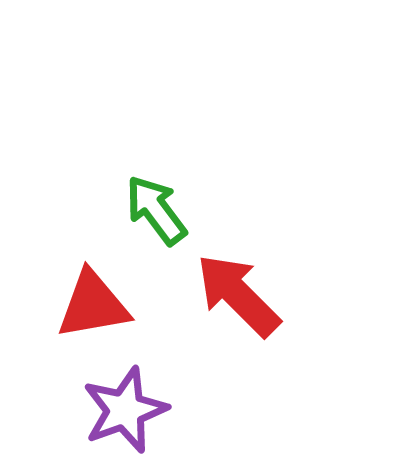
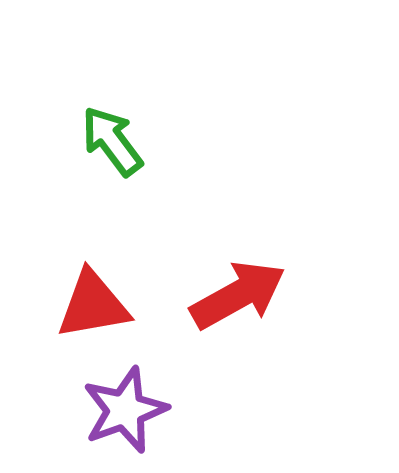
green arrow: moved 44 px left, 69 px up
red arrow: rotated 106 degrees clockwise
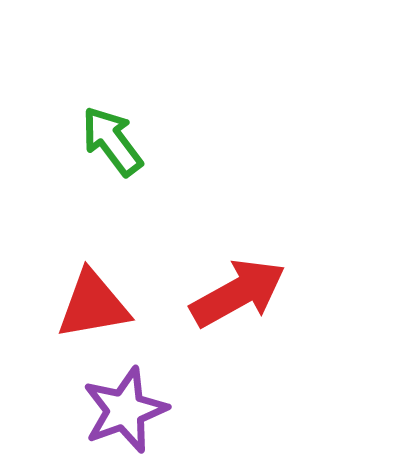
red arrow: moved 2 px up
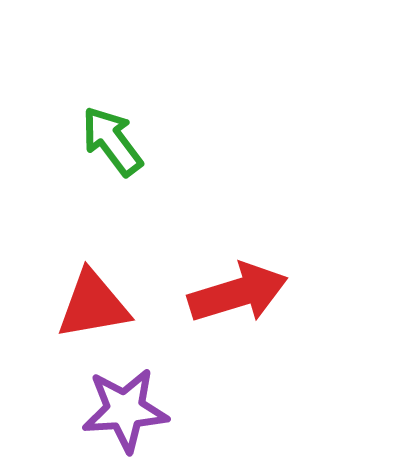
red arrow: rotated 12 degrees clockwise
purple star: rotated 16 degrees clockwise
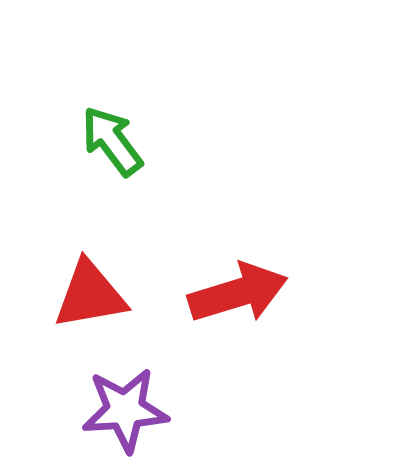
red triangle: moved 3 px left, 10 px up
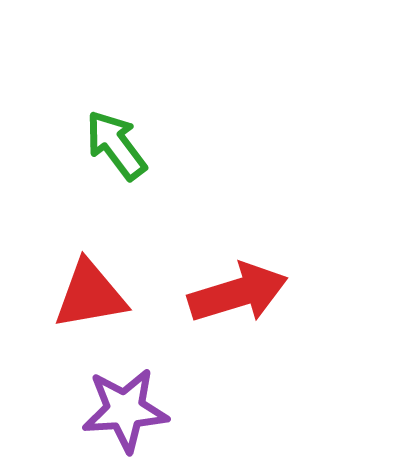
green arrow: moved 4 px right, 4 px down
